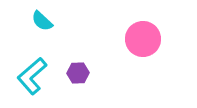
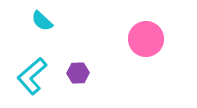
pink circle: moved 3 px right
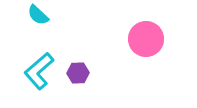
cyan semicircle: moved 4 px left, 6 px up
cyan L-shape: moved 7 px right, 5 px up
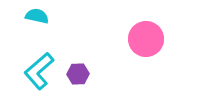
cyan semicircle: moved 1 px left, 1 px down; rotated 150 degrees clockwise
purple hexagon: moved 1 px down
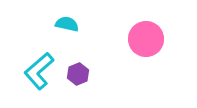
cyan semicircle: moved 30 px right, 8 px down
purple hexagon: rotated 20 degrees counterclockwise
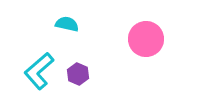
purple hexagon: rotated 15 degrees counterclockwise
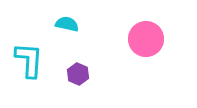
cyan L-shape: moved 10 px left, 11 px up; rotated 135 degrees clockwise
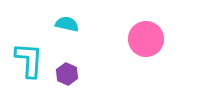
purple hexagon: moved 11 px left
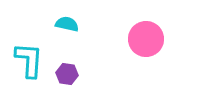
purple hexagon: rotated 15 degrees counterclockwise
